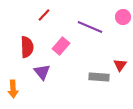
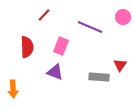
pink rectangle: rotated 18 degrees counterclockwise
purple triangle: moved 13 px right; rotated 30 degrees counterclockwise
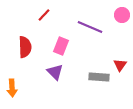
pink circle: moved 1 px left, 2 px up
red semicircle: moved 2 px left
purple triangle: rotated 24 degrees clockwise
orange arrow: moved 1 px left, 1 px up
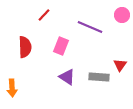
purple triangle: moved 12 px right, 5 px down; rotated 12 degrees counterclockwise
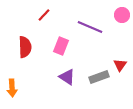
gray rectangle: rotated 24 degrees counterclockwise
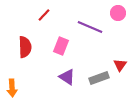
pink circle: moved 4 px left, 2 px up
gray rectangle: moved 1 px down
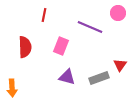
red line: rotated 32 degrees counterclockwise
purple triangle: rotated 18 degrees counterclockwise
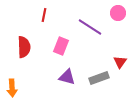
purple line: rotated 10 degrees clockwise
red semicircle: moved 1 px left
red triangle: moved 3 px up
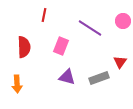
pink circle: moved 5 px right, 8 px down
purple line: moved 1 px down
orange arrow: moved 5 px right, 4 px up
